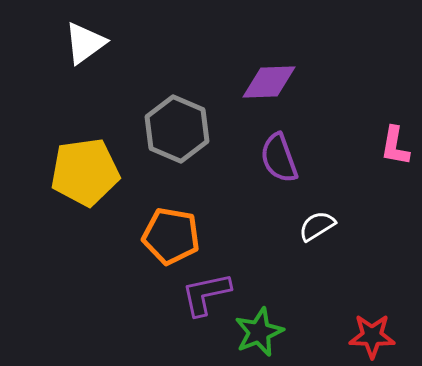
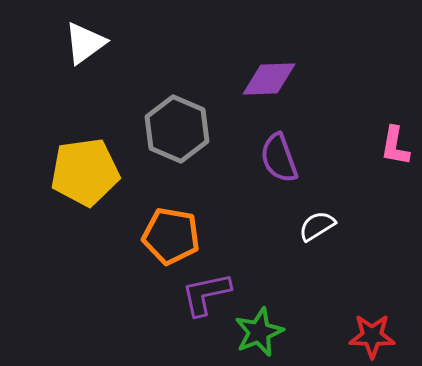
purple diamond: moved 3 px up
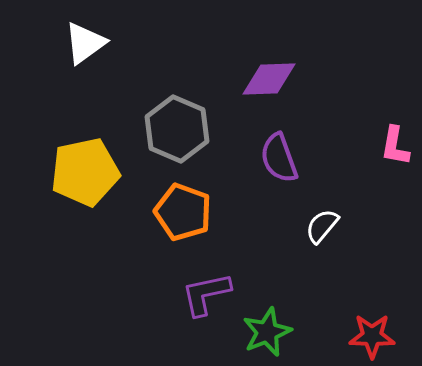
yellow pentagon: rotated 4 degrees counterclockwise
white semicircle: moved 5 px right; rotated 18 degrees counterclockwise
orange pentagon: moved 12 px right, 24 px up; rotated 10 degrees clockwise
green star: moved 8 px right
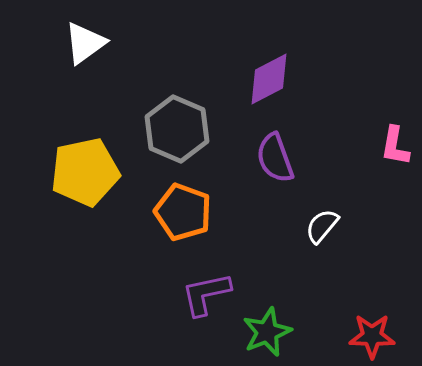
purple diamond: rotated 26 degrees counterclockwise
purple semicircle: moved 4 px left
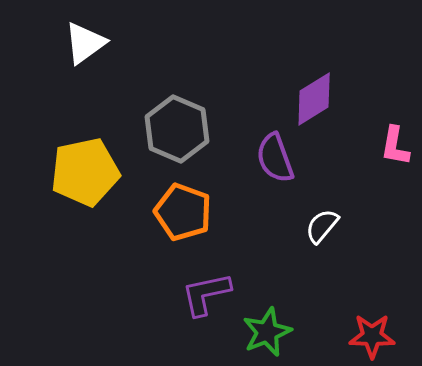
purple diamond: moved 45 px right, 20 px down; rotated 4 degrees counterclockwise
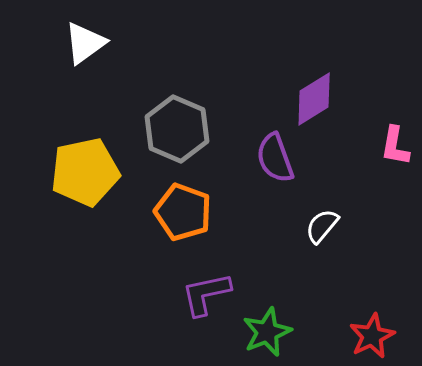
red star: rotated 27 degrees counterclockwise
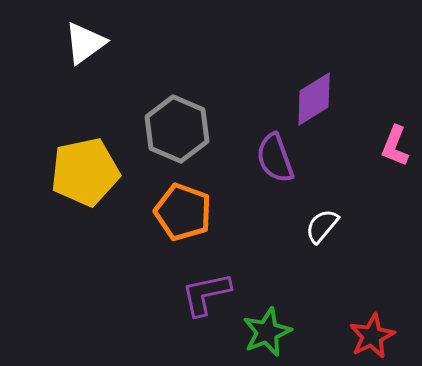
pink L-shape: rotated 12 degrees clockwise
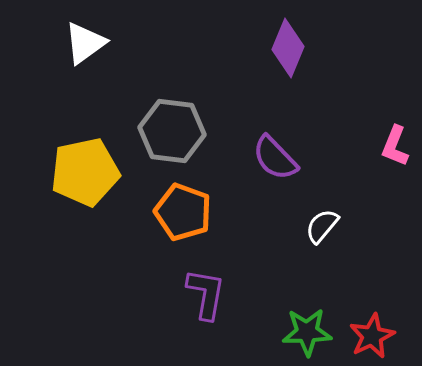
purple diamond: moved 26 px left, 51 px up; rotated 36 degrees counterclockwise
gray hexagon: moved 5 px left, 2 px down; rotated 16 degrees counterclockwise
purple semicircle: rotated 24 degrees counterclockwise
purple L-shape: rotated 112 degrees clockwise
green star: moved 40 px right; rotated 21 degrees clockwise
